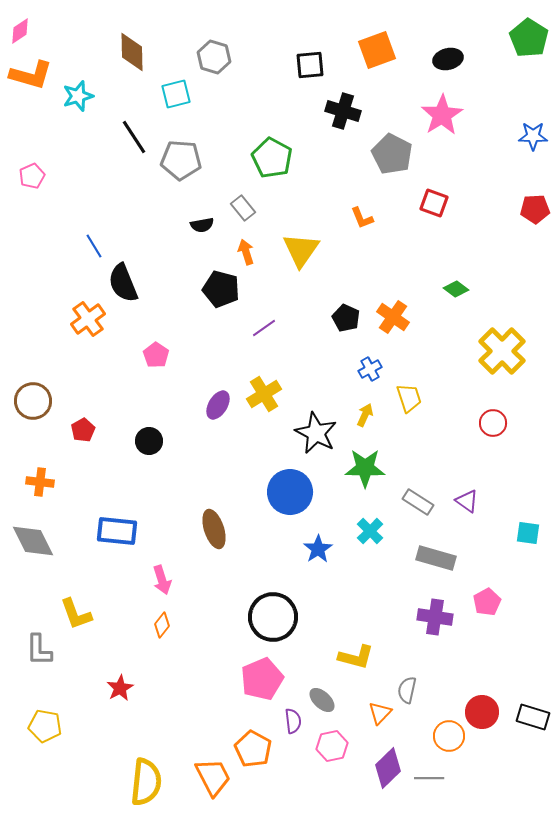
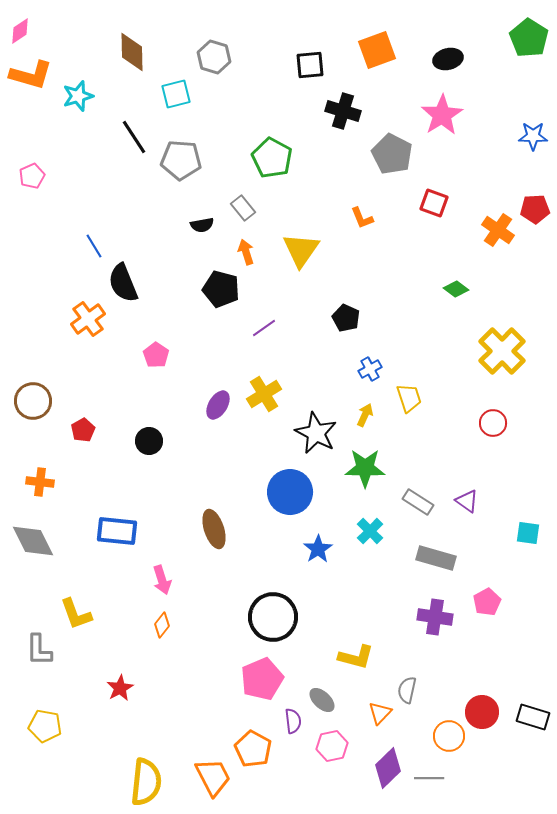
orange cross at (393, 317): moved 105 px right, 87 px up
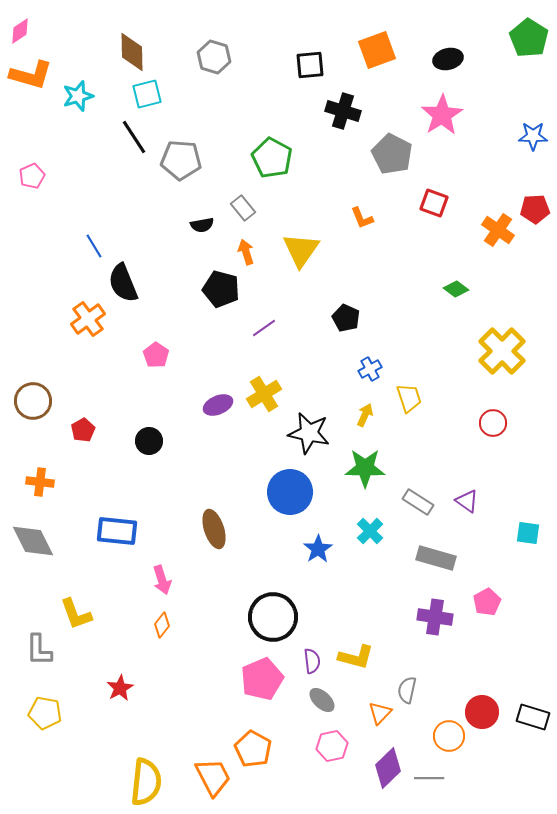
cyan square at (176, 94): moved 29 px left
purple ellipse at (218, 405): rotated 36 degrees clockwise
black star at (316, 433): moved 7 px left; rotated 15 degrees counterclockwise
purple semicircle at (293, 721): moved 19 px right, 60 px up
yellow pentagon at (45, 726): moved 13 px up
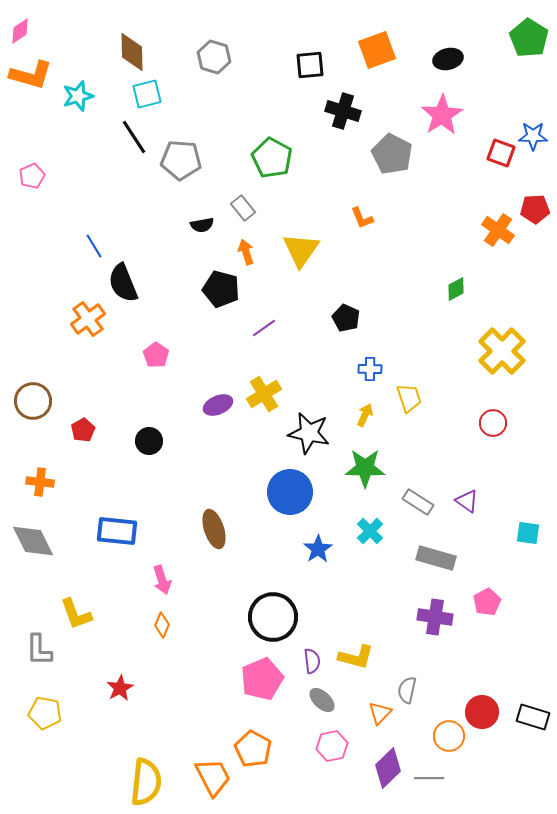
red square at (434, 203): moved 67 px right, 50 px up
green diamond at (456, 289): rotated 65 degrees counterclockwise
blue cross at (370, 369): rotated 30 degrees clockwise
orange diamond at (162, 625): rotated 15 degrees counterclockwise
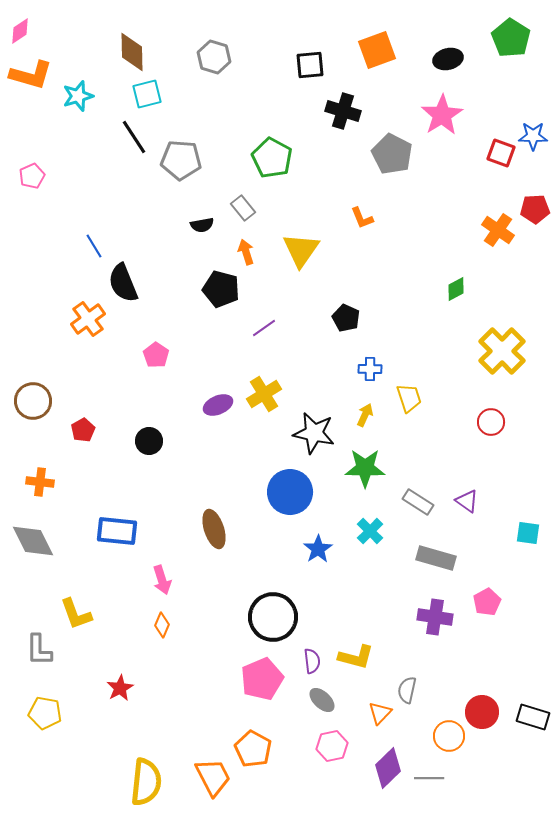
green pentagon at (529, 38): moved 18 px left
red circle at (493, 423): moved 2 px left, 1 px up
black star at (309, 433): moved 5 px right
